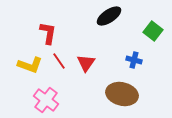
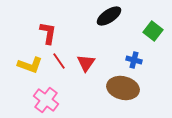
brown ellipse: moved 1 px right, 6 px up
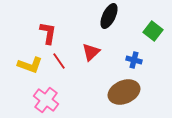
black ellipse: rotated 30 degrees counterclockwise
red triangle: moved 5 px right, 11 px up; rotated 12 degrees clockwise
brown ellipse: moved 1 px right, 4 px down; rotated 36 degrees counterclockwise
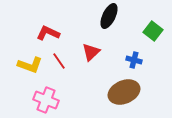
red L-shape: rotated 75 degrees counterclockwise
pink cross: rotated 15 degrees counterclockwise
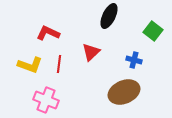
red line: moved 3 px down; rotated 42 degrees clockwise
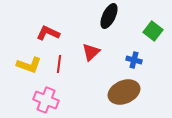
yellow L-shape: moved 1 px left
